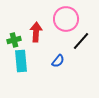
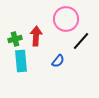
red arrow: moved 4 px down
green cross: moved 1 px right, 1 px up
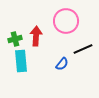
pink circle: moved 2 px down
black line: moved 2 px right, 8 px down; rotated 24 degrees clockwise
blue semicircle: moved 4 px right, 3 px down
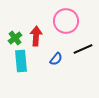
green cross: moved 1 px up; rotated 24 degrees counterclockwise
blue semicircle: moved 6 px left, 5 px up
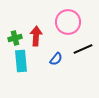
pink circle: moved 2 px right, 1 px down
green cross: rotated 24 degrees clockwise
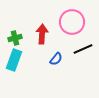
pink circle: moved 4 px right
red arrow: moved 6 px right, 2 px up
cyan rectangle: moved 7 px left, 1 px up; rotated 25 degrees clockwise
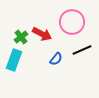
red arrow: rotated 114 degrees clockwise
green cross: moved 6 px right, 1 px up; rotated 24 degrees counterclockwise
black line: moved 1 px left, 1 px down
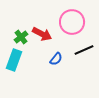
black line: moved 2 px right
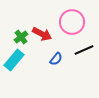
cyan rectangle: rotated 20 degrees clockwise
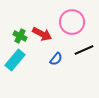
green cross: moved 1 px left, 1 px up; rotated 24 degrees counterclockwise
cyan rectangle: moved 1 px right
